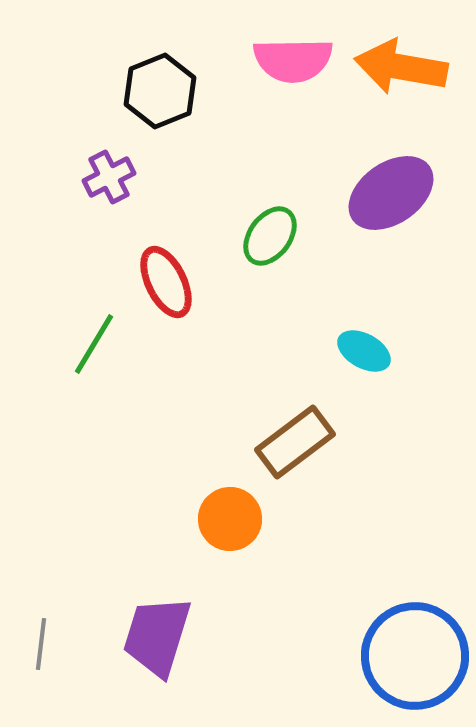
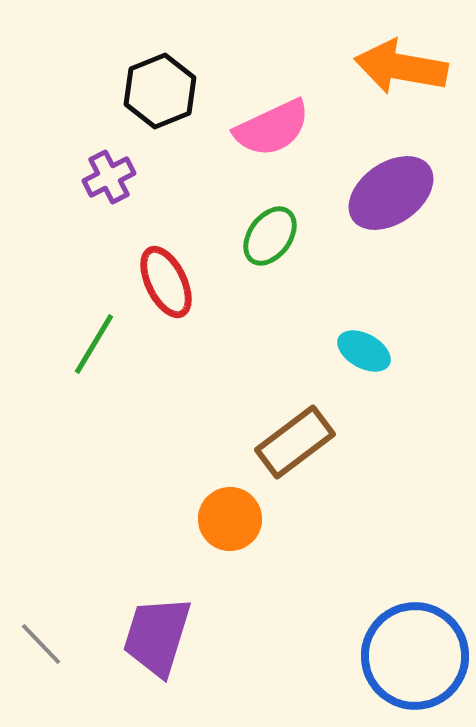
pink semicircle: moved 21 px left, 68 px down; rotated 24 degrees counterclockwise
gray line: rotated 51 degrees counterclockwise
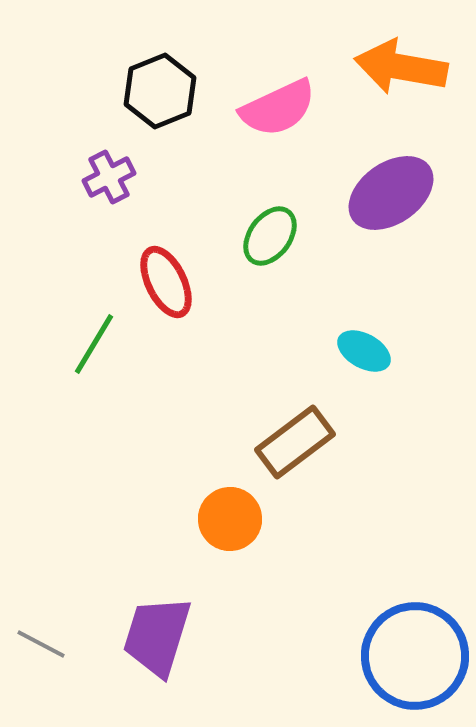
pink semicircle: moved 6 px right, 20 px up
gray line: rotated 18 degrees counterclockwise
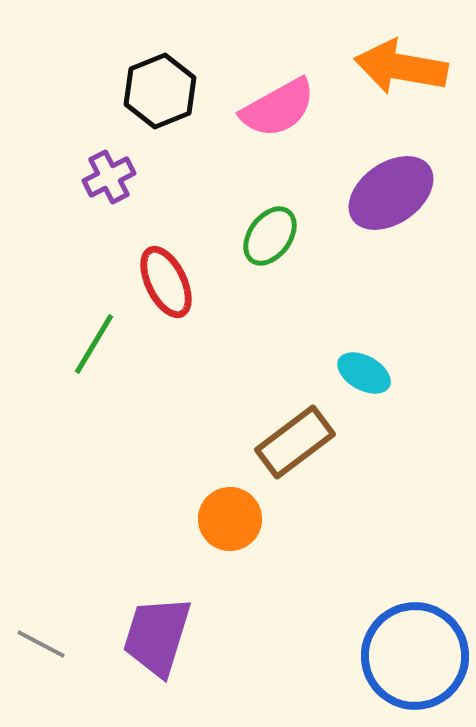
pink semicircle: rotated 4 degrees counterclockwise
cyan ellipse: moved 22 px down
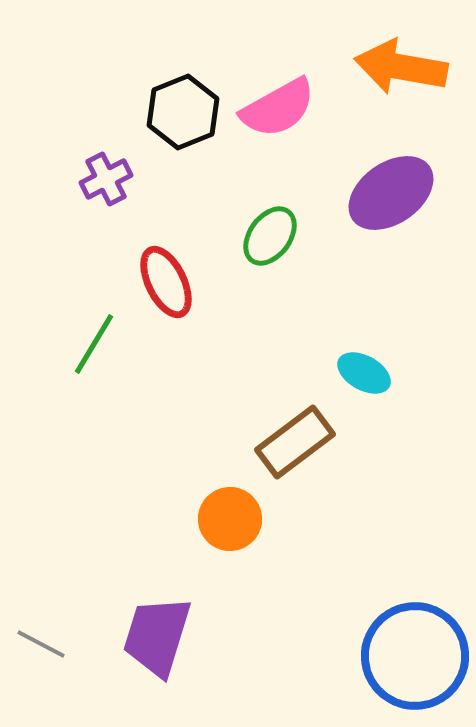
black hexagon: moved 23 px right, 21 px down
purple cross: moved 3 px left, 2 px down
